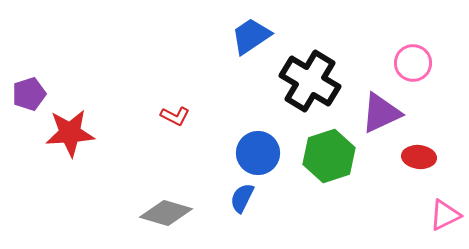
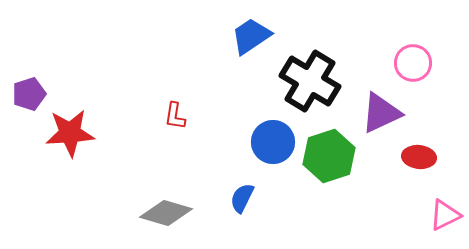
red L-shape: rotated 72 degrees clockwise
blue circle: moved 15 px right, 11 px up
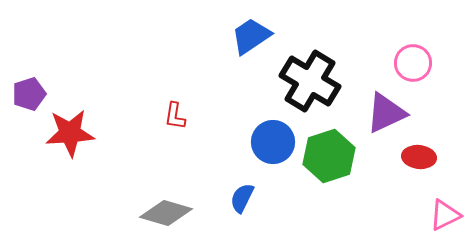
purple triangle: moved 5 px right
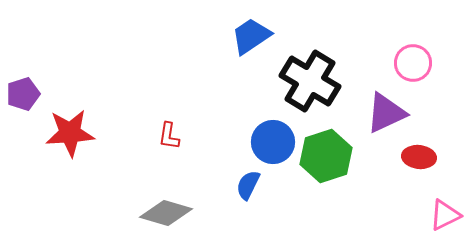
purple pentagon: moved 6 px left
red L-shape: moved 6 px left, 20 px down
green hexagon: moved 3 px left
blue semicircle: moved 6 px right, 13 px up
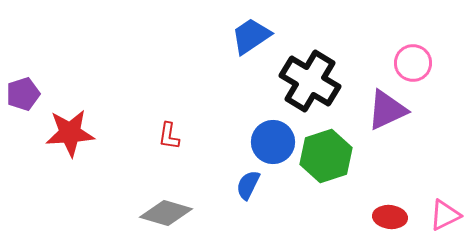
purple triangle: moved 1 px right, 3 px up
red ellipse: moved 29 px left, 60 px down
